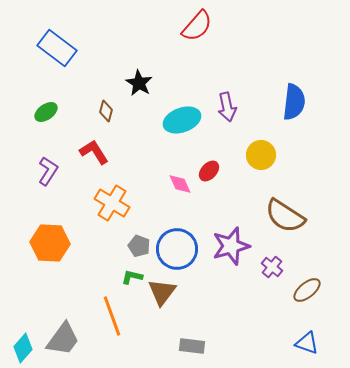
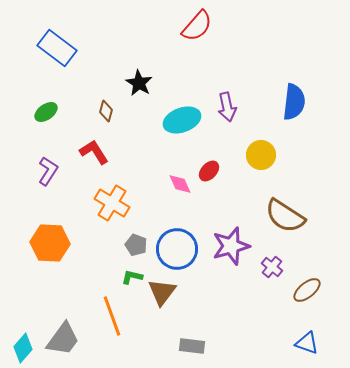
gray pentagon: moved 3 px left, 1 px up
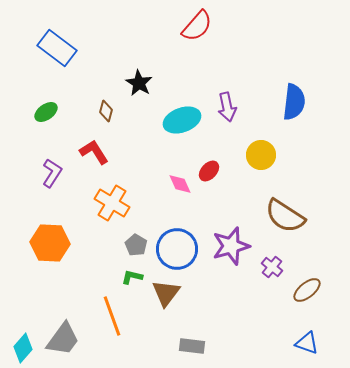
purple L-shape: moved 4 px right, 2 px down
gray pentagon: rotated 10 degrees clockwise
brown triangle: moved 4 px right, 1 px down
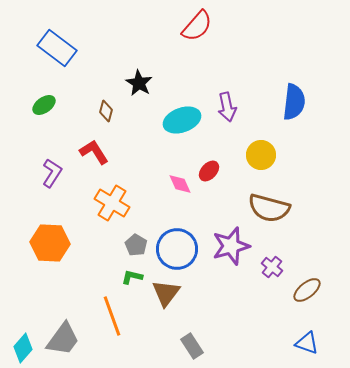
green ellipse: moved 2 px left, 7 px up
brown semicircle: moved 16 px left, 8 px up; rotated 18 degrees counterclockwise
gray rectangle: rotated 50 degrees clockwise
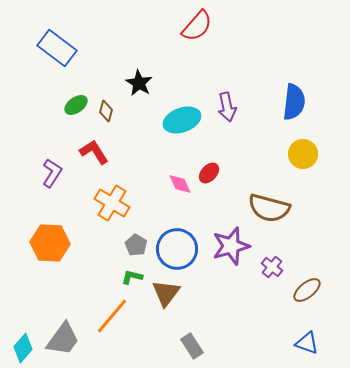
green ellipse: moved 32 px right
yellow circle: moved 42 px right, 1 px up
red ellipse: moved 2 px down
orange line: rotated 60 degrees clockwise
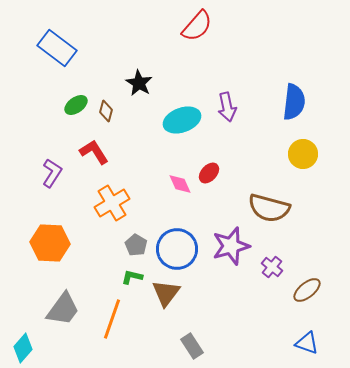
orange cross: rotated 28 degrees clockwise
orange line: moved 3 px down; rotated 21 degrees counterclockwise
gray trapezoid: moved 30 px up
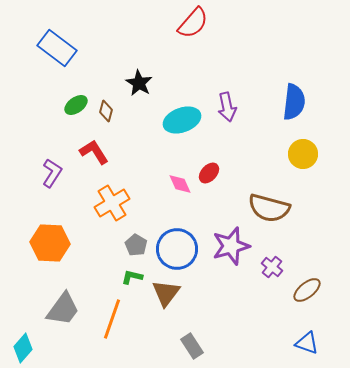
red semicircle: moved 4 px left, 3 px up
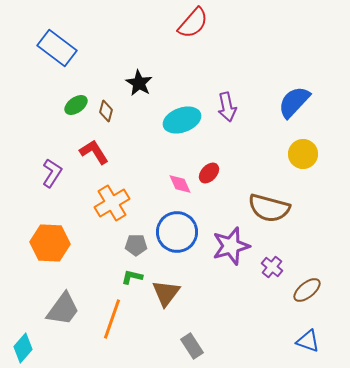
blue semicircle: rotated 144 degrees counterclockwise
gray pentagon: rotated 30 degrees counterclockwise
blue circle: moved 17 px up
blue triangle: moved 1 px right, 2 px up
